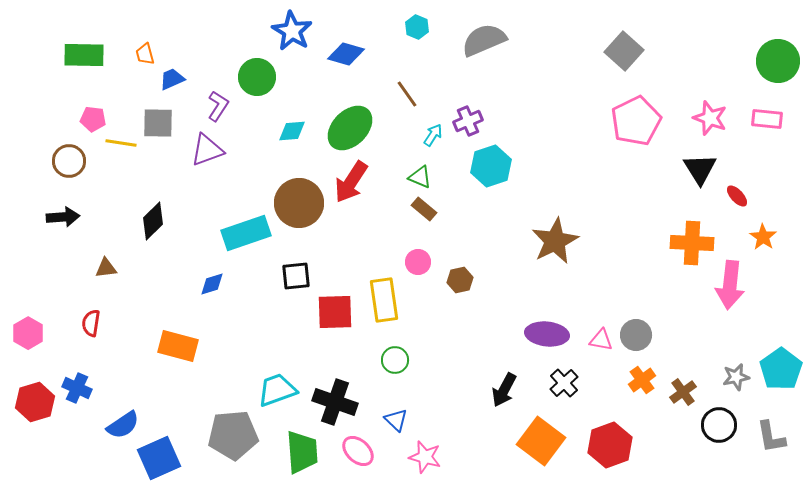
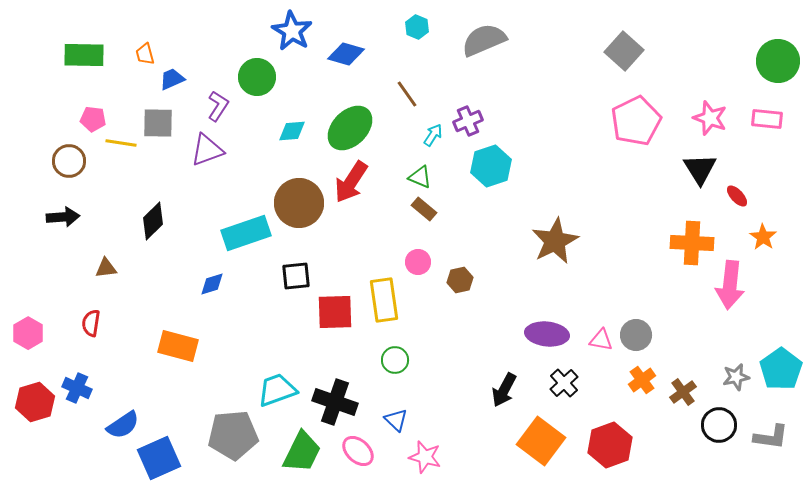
gray L-shape at (771, 437): rotated 72 degrees counterclockwise
green trapezoid at (302, 452): rotated 30 degrees clockwise
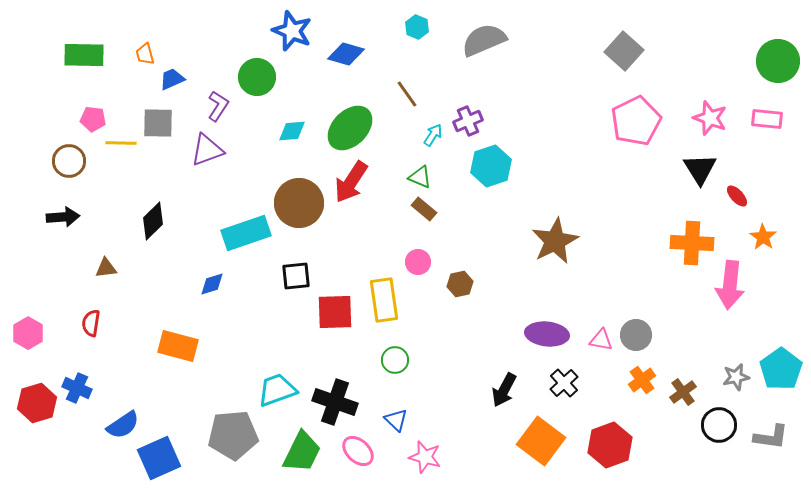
blue star at (292, 31): rotated 9 degrees counterclockwise
yellow line at (121, 143): rotated 8 degrees counterclockwise
brown hexagon at (460, 280): moved 4 px down
red hexagon at (35, 402): moved 2 px right, 1 px down
